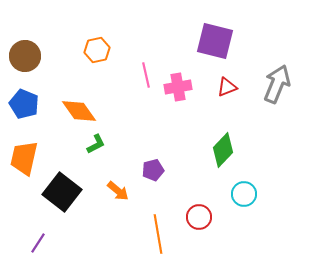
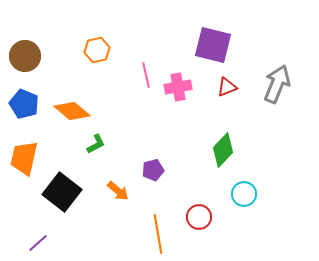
purple square: moved 2 px left, 4 px down
orange diamond: moved 7 px left; rotated 15 degrees counterclockwise
purple line: rotated 15 degrees clockwise
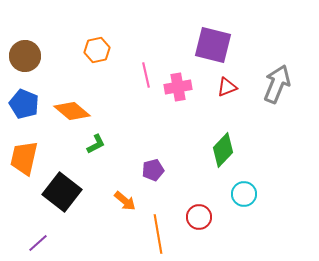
orange arrow: moved 7 px right, 10 px down
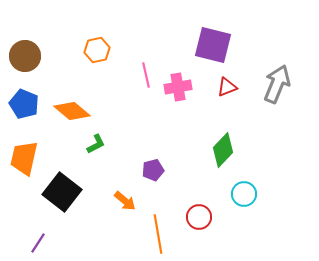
purple line: rotated 15 degrees counterclockwise
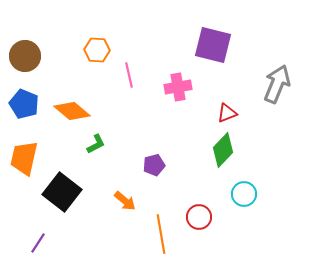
orange hexagon: rotated 15 degrees clockwise
pink line: moved 17 px left
red triangle: moved 26 px down
purple pentagon: moved 1 px right, 5 px up
orange line: moved 3 px right
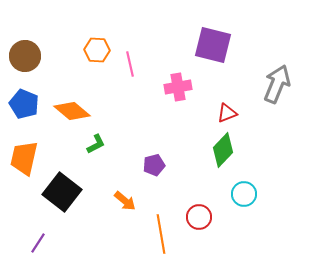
pink line: moved 1 px right, 11 px up
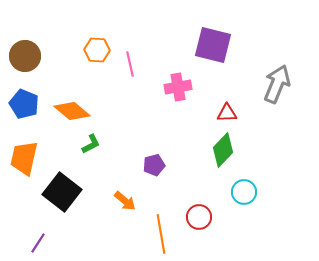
red triangle: rotated 20 degrees clockwise
green L-shape: moved 5 px left
cyan circle: moved 2 px up
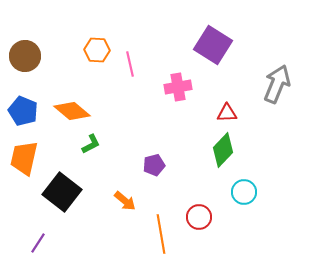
purple square: rotated 18 degrees clockwise
blue pentagon: moved 1 px left, 7 px down
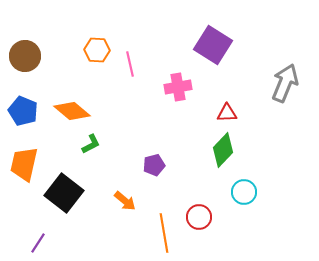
gray arrow: moved 8 px right, 1 px up
orange trapezoid: moved 6 px down
black square: moved 2 px right, 1 px down
orange line: moved 3 px right, 1 px up
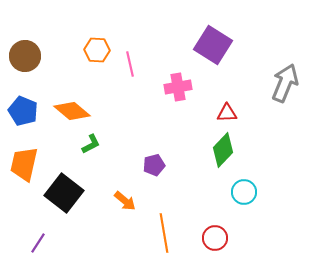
red circle: moved 16 px right, 21 px down
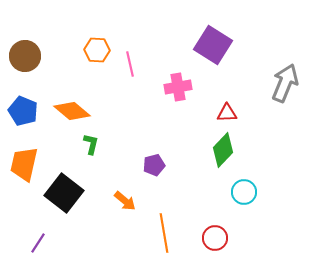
green L-shape: rotated 50 degrees counterclockwise
